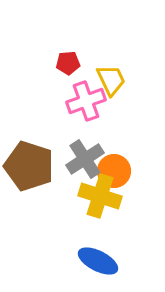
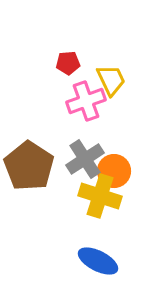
brown pentagon: rotated 15 degrees clockwise
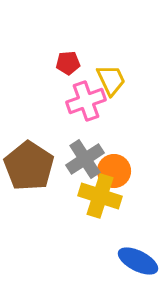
blue ellipse: moved 40 px right
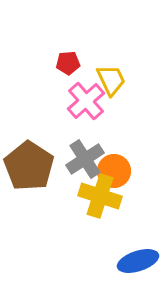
pink cross: rotated 21 degrees counterclockwise
blue ellipse: rotated 45 degrees counterclockwise
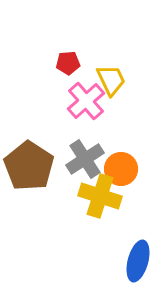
orange circle: moved 7 px right, 2 px up
blue ellipse: rotated 57 degrees counterclockwise
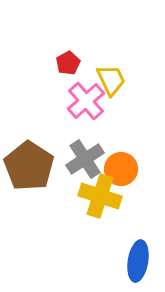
red pentagon: rotated 25 degrees counterclockwise
blue ellipse: rotated 6 degrees counterclockwise
